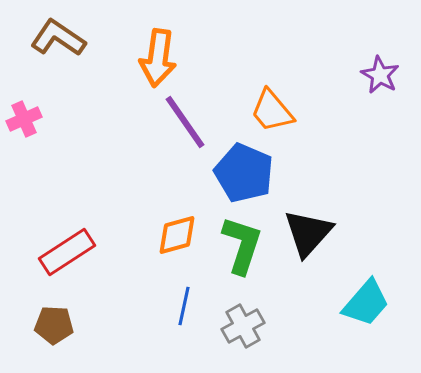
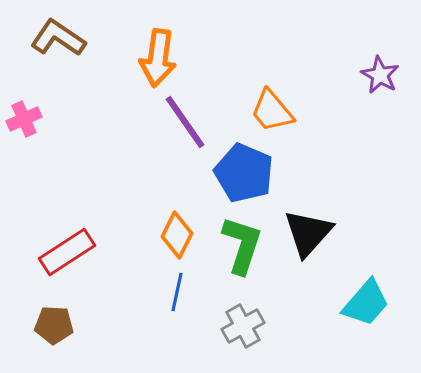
orange diamond: rotated 48 degrees counterclockwise
blue line: moved 7 px left, 14 px up
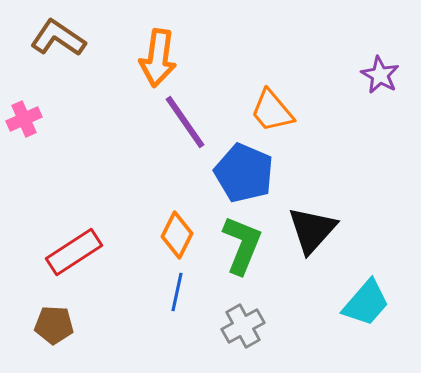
black triangle: moved 4 px right, 3 px up
green L-shape: rotated 4 degrees clockwise
red rectangle: moved 7 px right
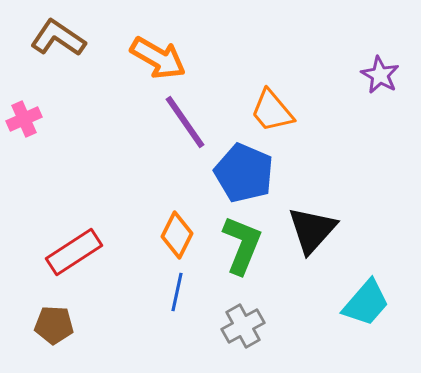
orange arrow: rotated 68 degrees counterclockwise
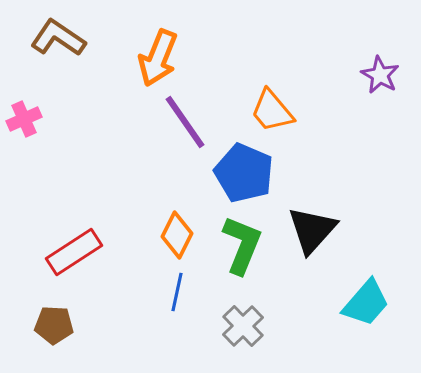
orange arrow: rotated 82 degrees clockwise
gray cross: rotated 15 degrees counterclockwise
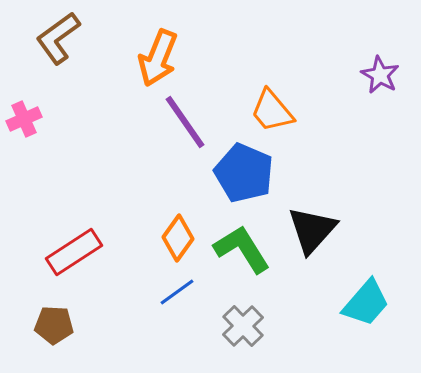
brown L-shape: rotated 70 degrees counterclockwise
orange diamond: moved 1 px right, 3 px down; rotated 9 degrees clockwise
green L-shape: moved 4 px down; rotated 54 degrees counterclockwise
blue line: rotated 42 degrees clockwise
